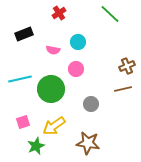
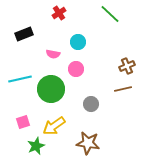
pink semicircle: moved 4 px down
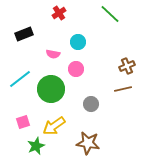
cyan line: rotated 25 degrees counterclockwise
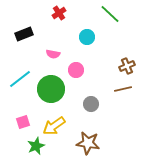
cyan circle: moved 9 px right, 5 px up
pink circle: moved 1 px down
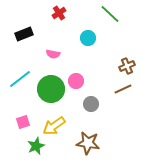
cyan circle: moved 1 px right, 1 px down
pink circle: moved 11 px down
brown line: rotated 12 degrees counterclockwise
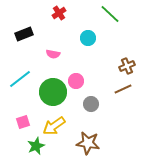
green circle: moved 2 px right, 3 px down
